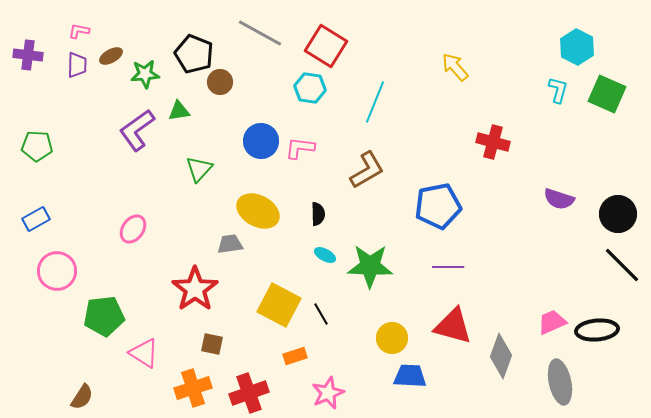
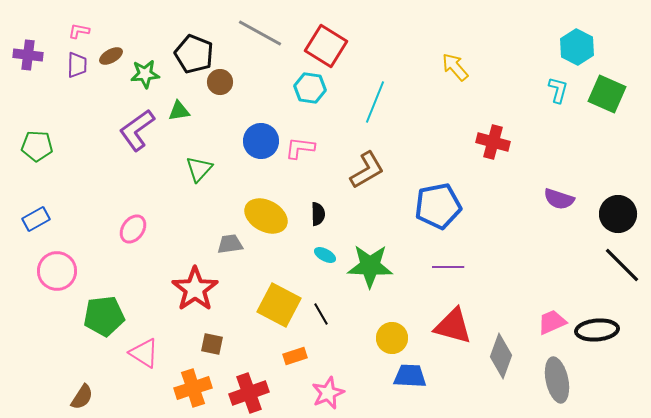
yellow ellipse at (258, 211): moved 8 px right, 5 px down
gray ellipse at (560, 382): moved 3 px left, 2 px up
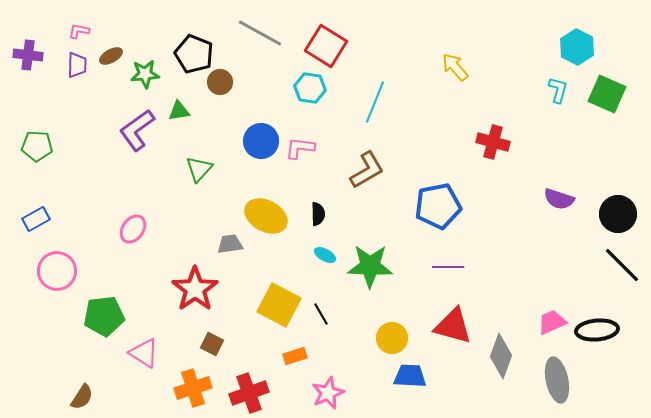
brown square at (212, 344): rotated 15 degrees clockwise
